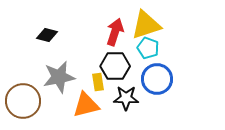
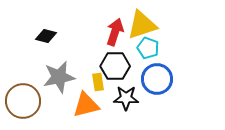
yellow triangle: moved 4 px left
black diamond: moved 1 px left, 1 px down
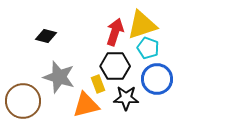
gray star: rotated 28 degrees clockwise
yellow rectangle: moved 2 px down; rotated 12 degrees counterclockwise
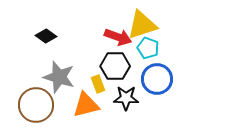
red arrow: moved 3 px right, 5 px down; rotated 92 degrees clockwise
black diamond: rotated 20 degrees clockwise
brown circle: moved 13 px right, 4 px down
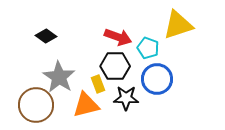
yellow triangle: moved 36 px right
gray star: rotated 16 degrees clockwise
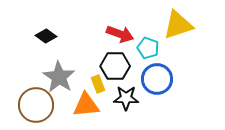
red arrow: moved 2 px right, 3 px up
orange triangle: rotated 8 degrees clockwise
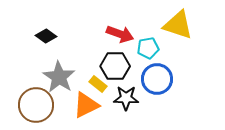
yellow triangle: rotated 36 degrees clockwise
cyan pentagon: rotated 30 degrees counterclockwise
yellow rectangle: rotated 30 degrees counterclockwise
orange triangle: rotated 20 degrees counterclockwise
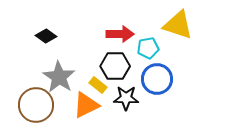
red arrow: rotated 20 degrees counterclockwise
yellow rectangle: moved 1 px down
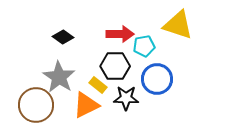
black diamond: moved 17 px right, 1 px down
cyan pentagon: moved 4 px left, 2 px up
